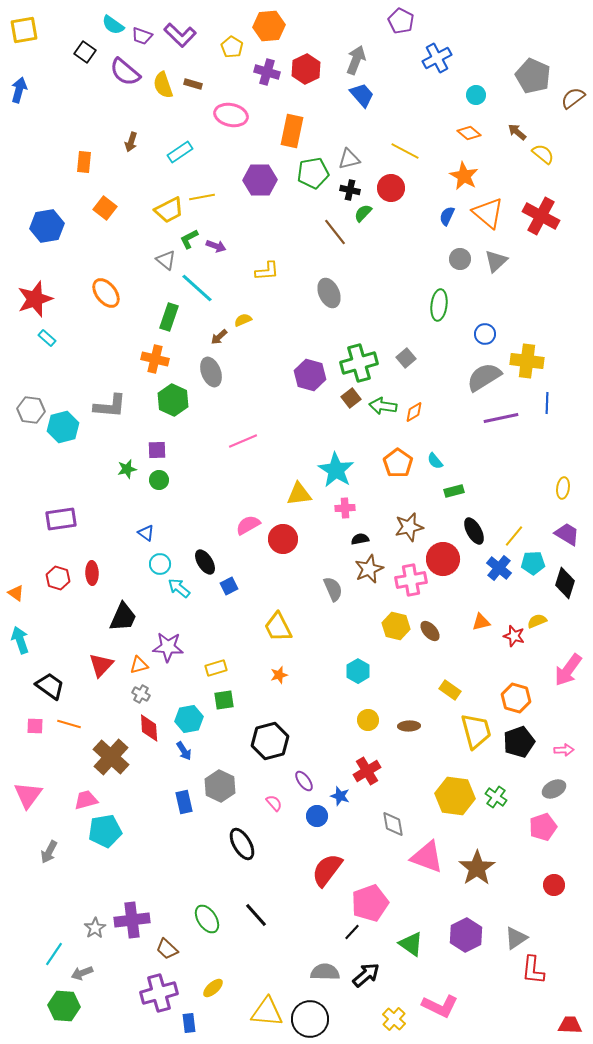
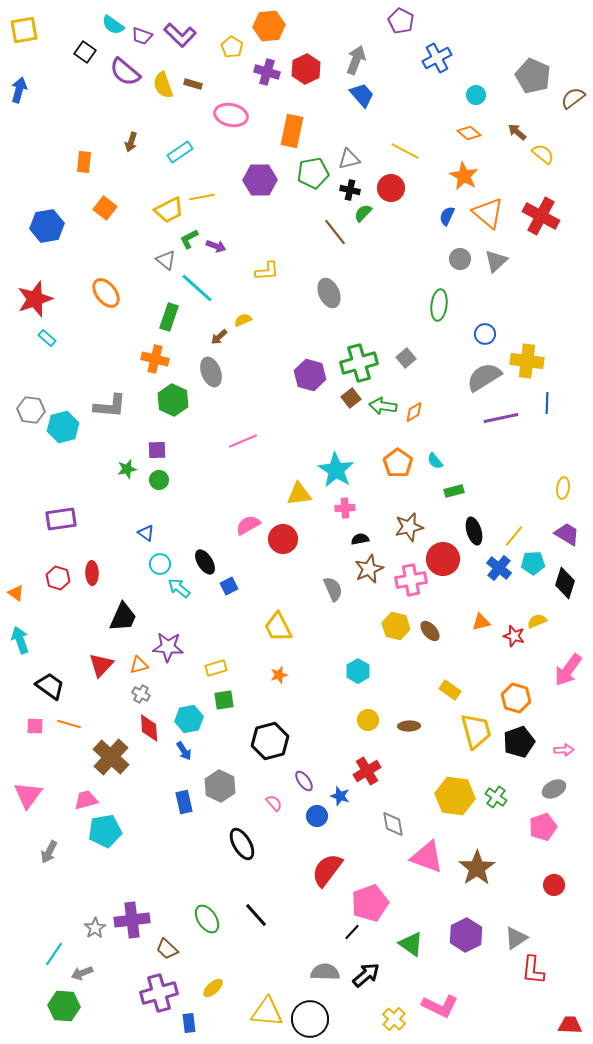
black ellipse at (474, 531): rotated 12 degrees clockwise
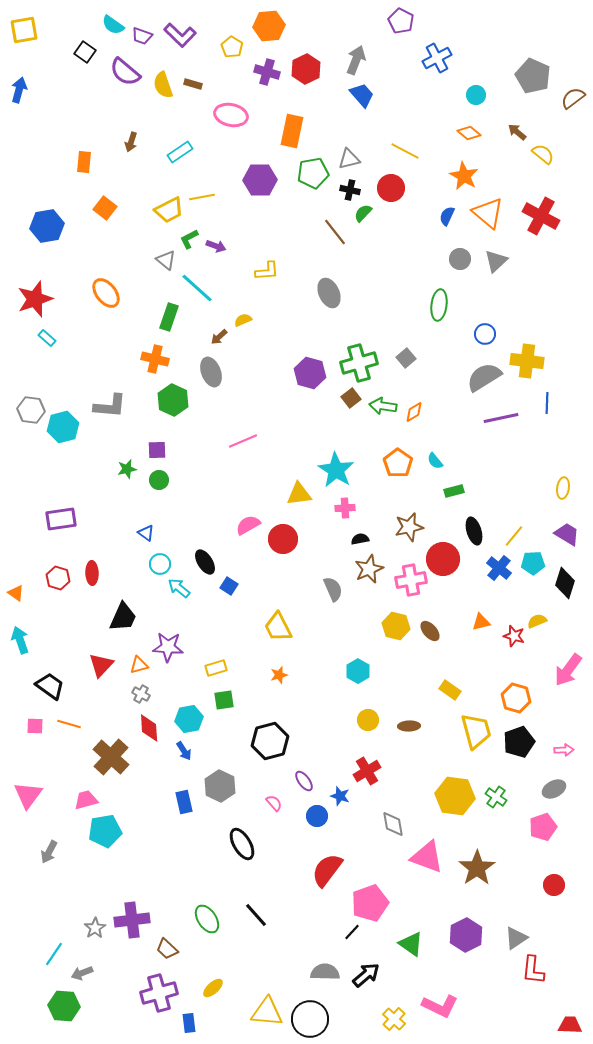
purple hexagon at (310, 375): moved 2 px up
blue square at (229, 586): rotated 30 degrees counterclockwise
